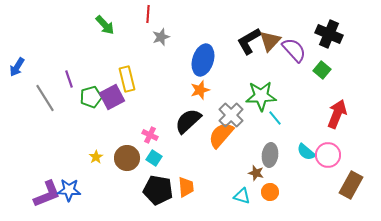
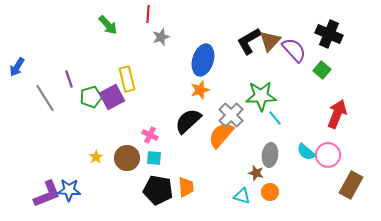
green arrow: moved 3 px right
cyan square: rotated 28 degrees counterclockwise
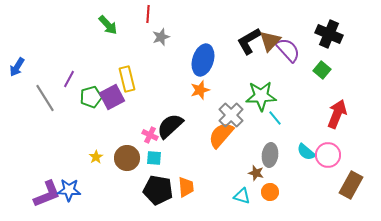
purple semicircle: moved 6 px left
purple line: rotated 48 degrees clockwise
black semicircle: moved 18 px left, 5 px down
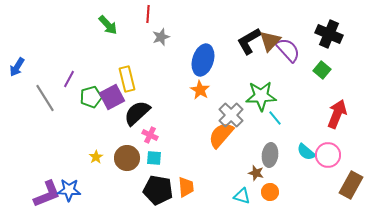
orange star: rotated 24 degrees counterclockwise
black semicircle: moved 33 px left, 13 px up
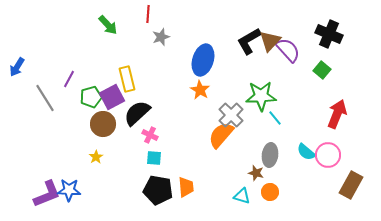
brown circle: moved 24 px left, 34 px up
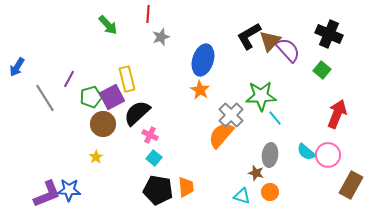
black L-shape: moved 5 px up
cyan square: rotated 35 degrees clockwise
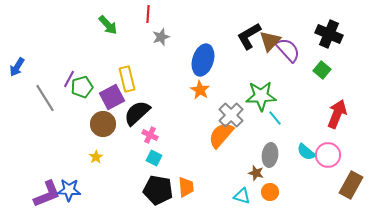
green pentagon: moved 9 px left, 10 px up
cyan square: rotated 14 degrees counterclockwise
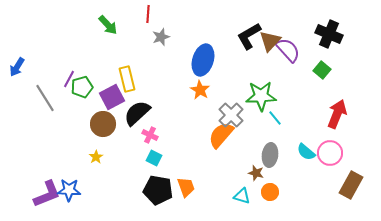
pink circle: moved 2 px right, 2 px up
orange trapezoid: rotated 15 degrees counterclockwise
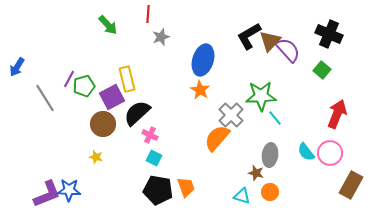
green pentagon: moved 2 px right, 1 px up
orange semicircle: moved 4 px left, 3 px down
cyan semicircle: rotated 12 degrees clockwise
yellow star: rotated 24 degrees counterclockwise
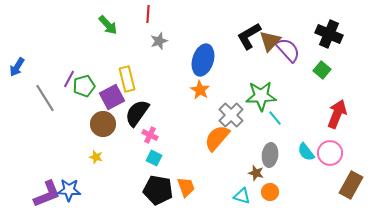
gray star: moved 2 px left, 4 px down
black semicircle: rotated 12 degrees counterclockwise
